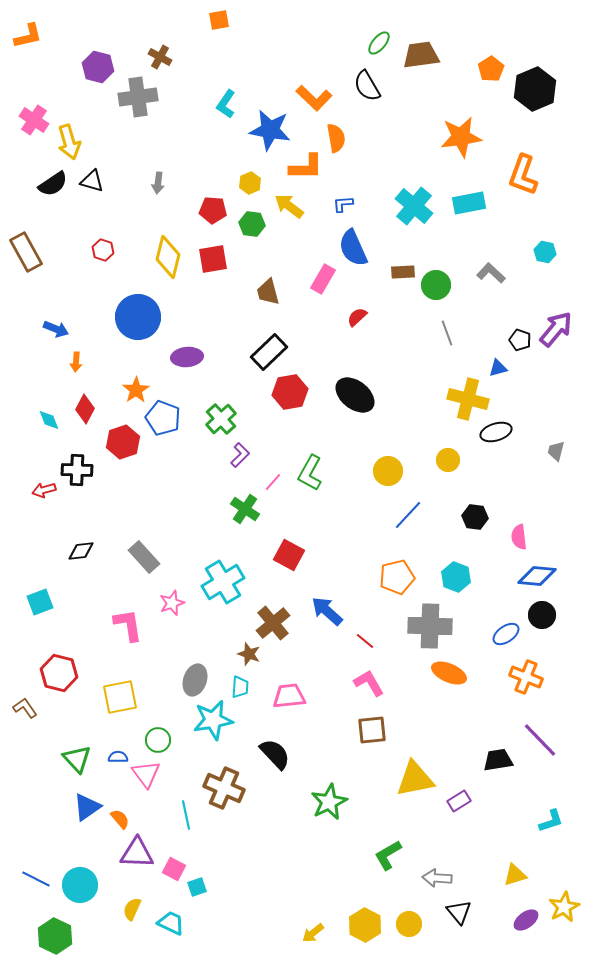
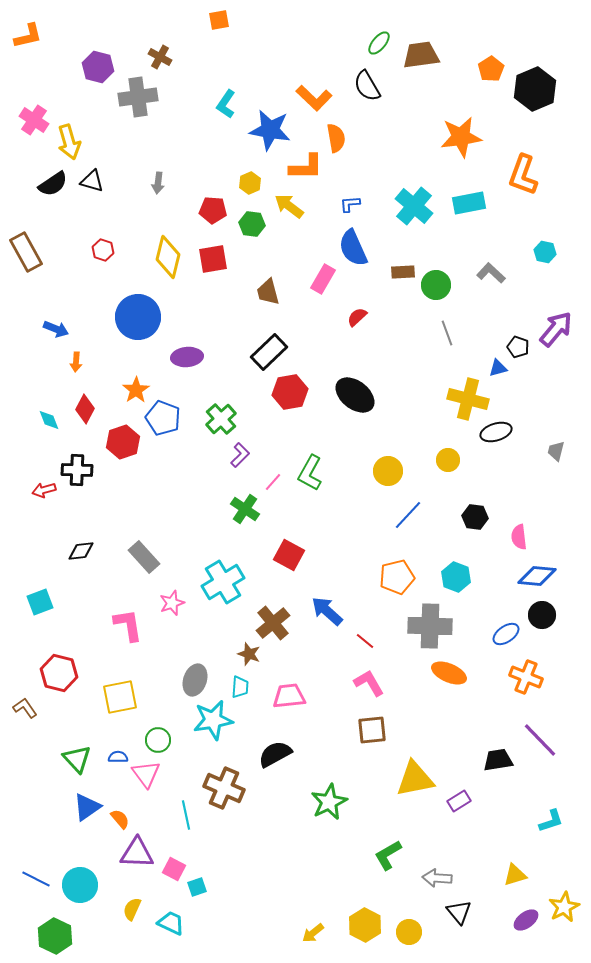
blue L-shape at (343, 204): moved 7 px right
black pentagon at (520, 340): moved 2 px left, 7 px down
black semicircle at (275, 754): rotated 76 degrees counterclockwise
yellow circle at (409, 924): moved 8 px down
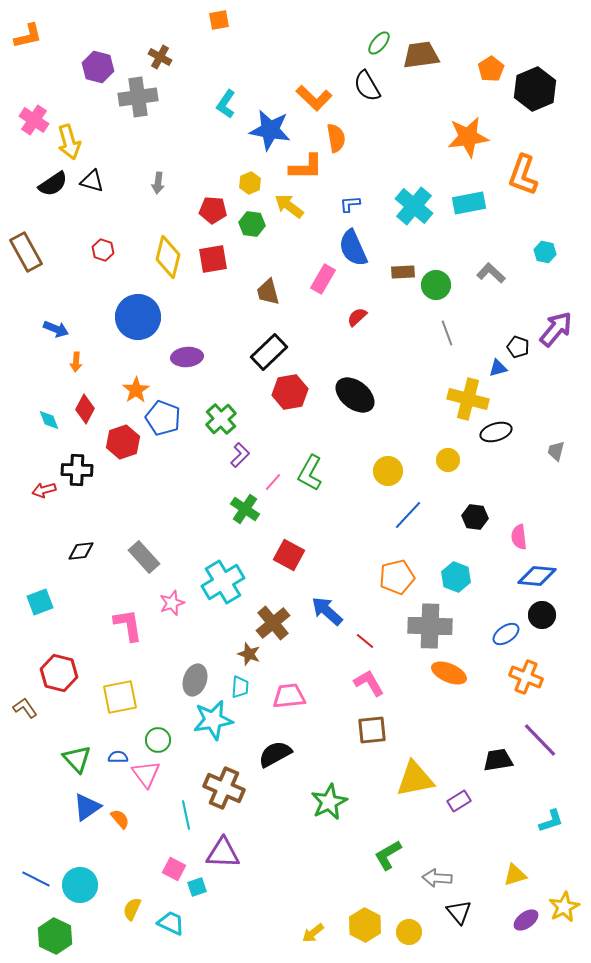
orange star at (461, 137): moved 7 px right
purple triangle at (137, 853): moved 86 px right
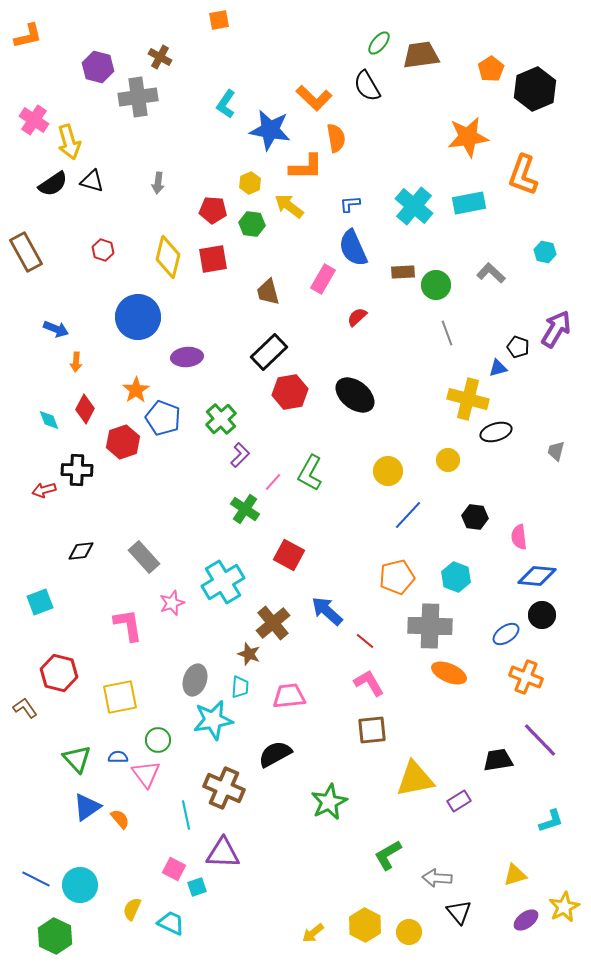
purple arrow at (556, 329): rotated 9 degrees counterclockwise
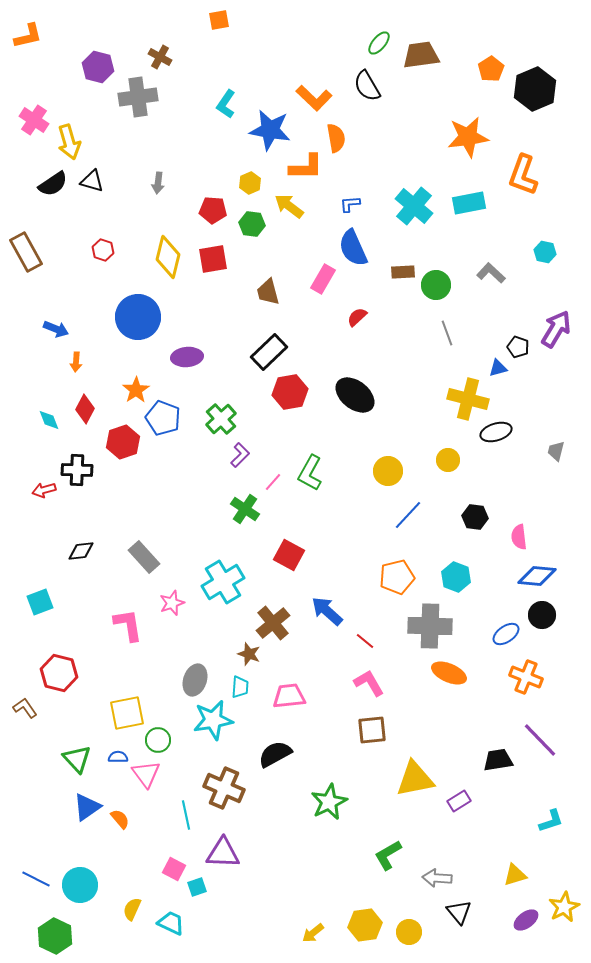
yellow square at (120, 697): moved 7 px right, 16 px down
yellow hexagon at (365, 925): rotated 24 degrees clockwise
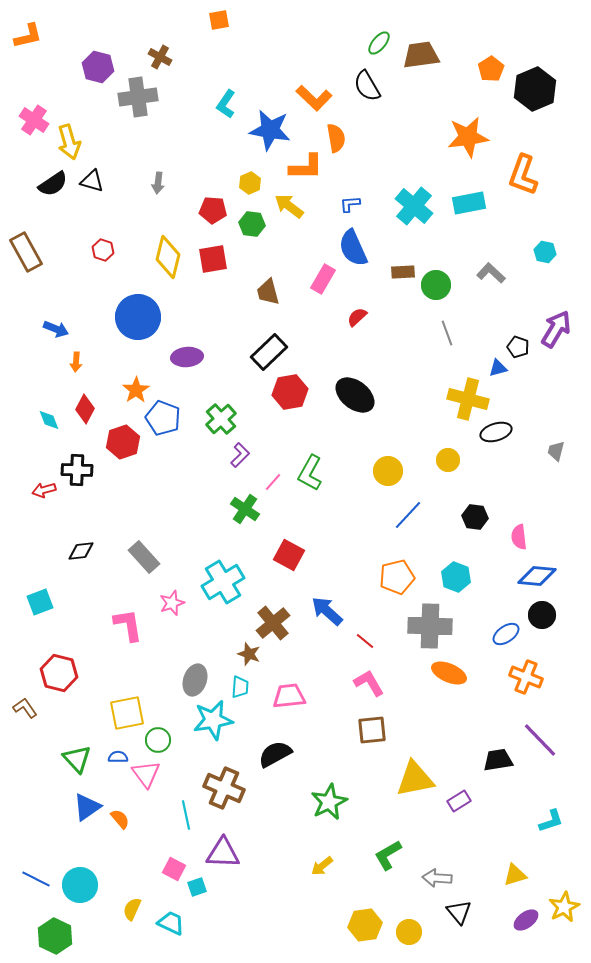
yellow arrow at (313, 933): moved 9 px right, 67 px up
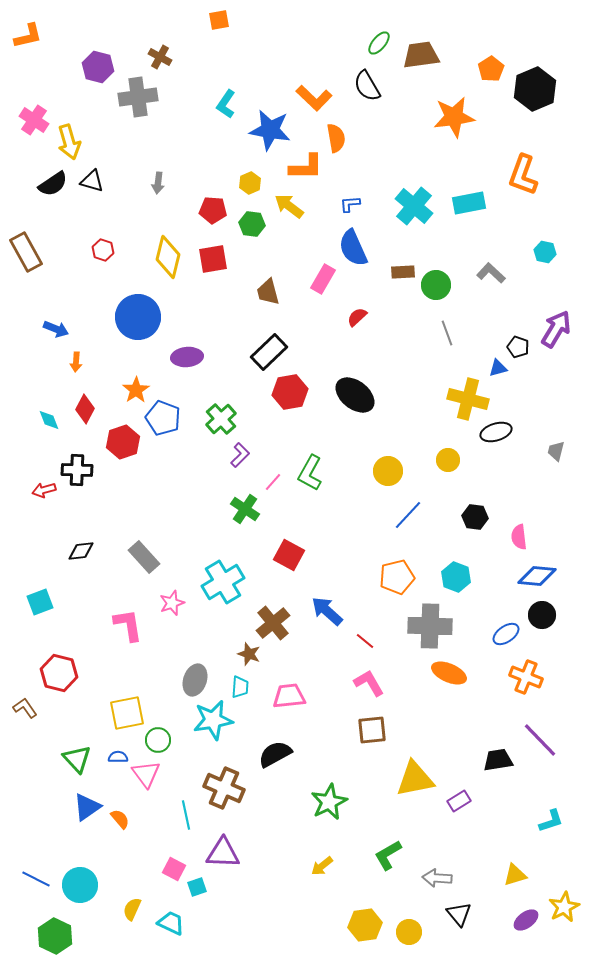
orange star at (468, 137): moved 14 px left, 20 px up
black triangle at (459, 912): moved 2 px down
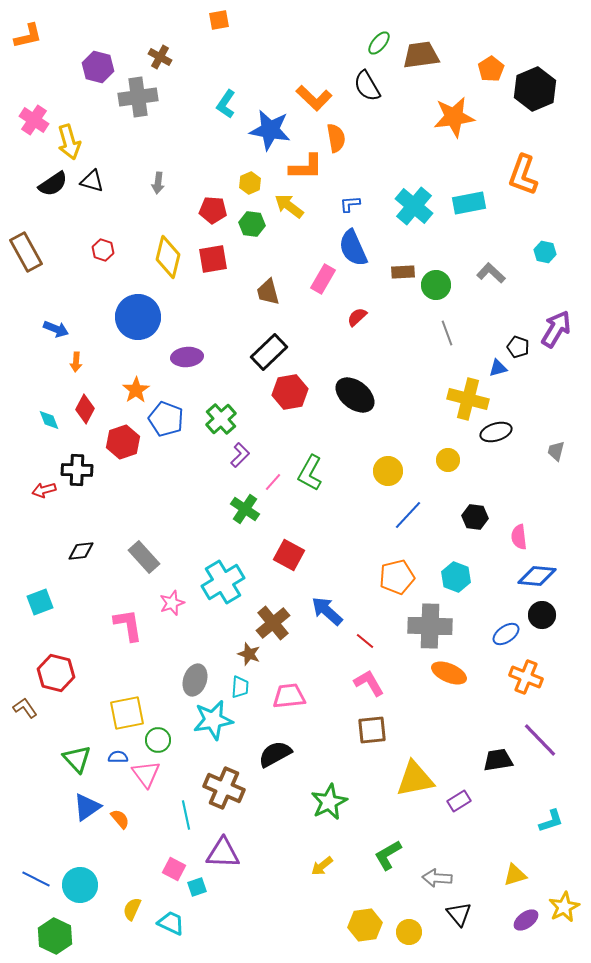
blue pentagon at (163, 418): moved 3 px right, 1 px down
red hexagon at (59, 673): moved 3 px left
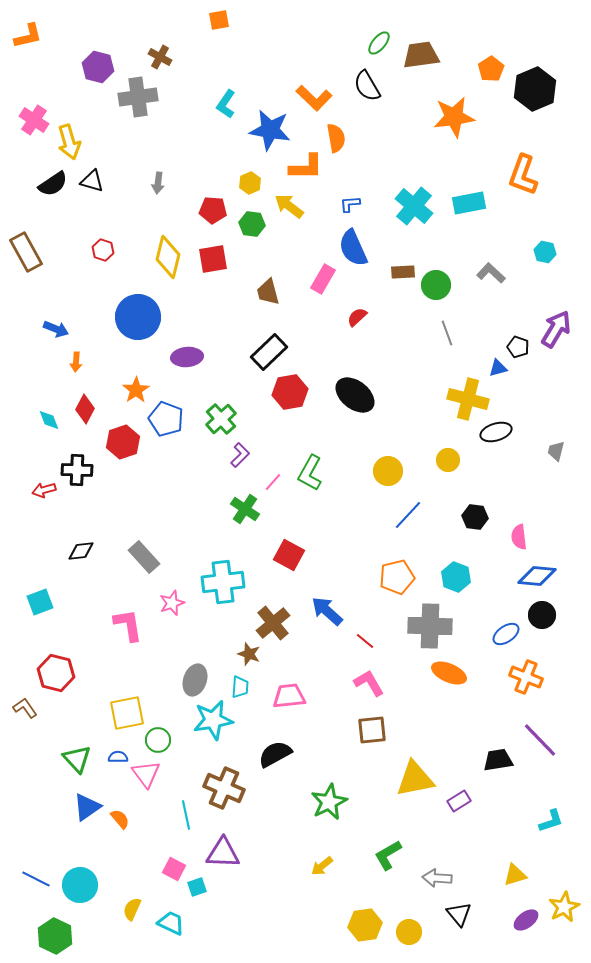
cyan cross at (223, 582): rotated 24 degrees clockwise
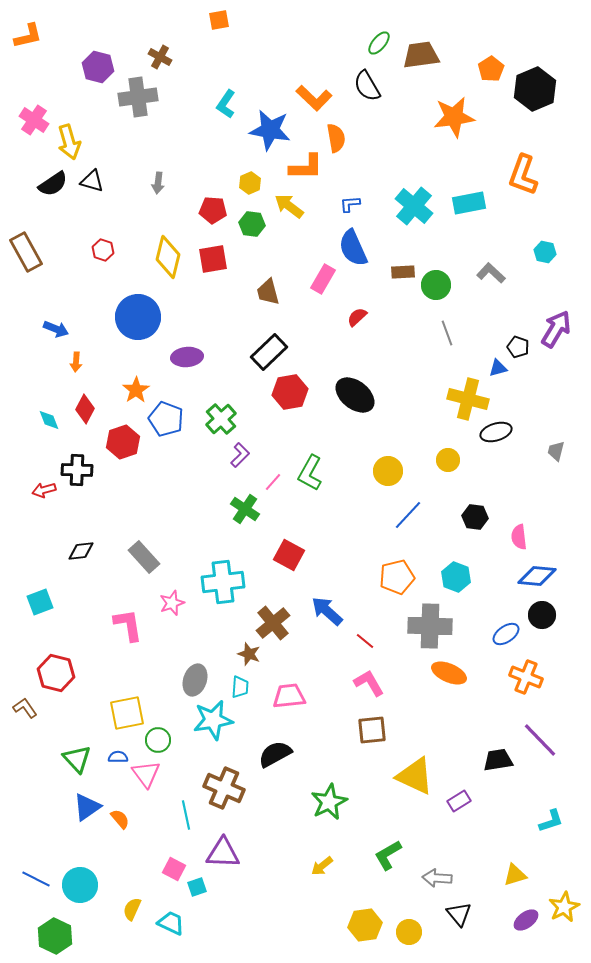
yellow triangle at (415, 779): moved 3 px up; rotated 36 degrees clockwise
